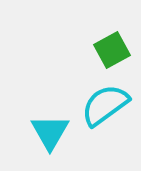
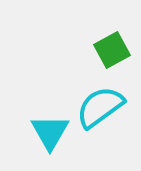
cyan semicircle: moved 5 px left, 2 px down
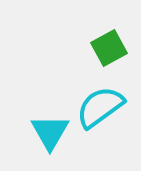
green square: moved 3 px left, 2 px up
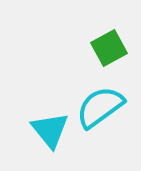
cyan triangle: moved 2 px up; rotated 9 degrees counterclockwise
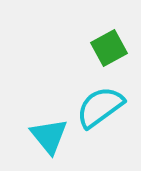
cyan triangle: moved 1 px left, 6 px down
